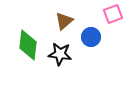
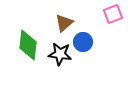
brown triangle: moved 2 px down
blue circle: moved 8 px left, 5 px down
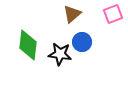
brown triangle: moved 8 px right, 9 px up
blue circle: moved 1 px left
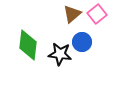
pink square: moved 16 px left; rotated 18 degrees counterclockwise
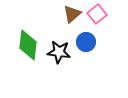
blue circle: moved 4 px right
black star: moved 1 px left, 2 px up
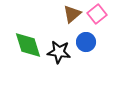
green diamond: rotated 24 degrees counterclockwise
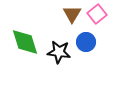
brown triangle: rotated 18 degrees counterclockwise
green diamond: moved 3 px left, 3 px up
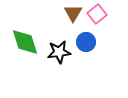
brown triangle: moved 1 px right, 1 px up
black star: rotated 15 degrees counterclockwise
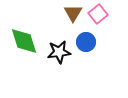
pink square: moved 1 px right
green diamond: moved 1 px left, 1 px up
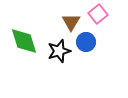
brown triangle: moved 2 px left, 9 px down
black star: moved 1 px up; rotated 10 degrees counterclockwise
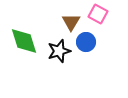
pink square: rotated 24 degrees counterclockwise
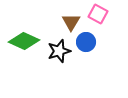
green diamond: rotated 48 degrees counterclockwise
